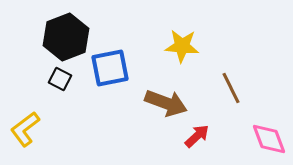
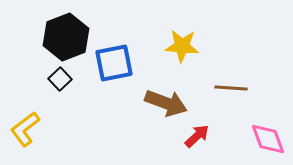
blue square: moved 4 px right, 5 px up
black square: rotated 20 degrees clockwise
brown line: rotated 60 degrees counterclockwise
pink diamond: moved 1 px left
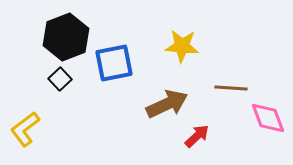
brown arrow: moved 1 px right, 1 px down; rotated 45 degrees counterclockwise
pink diamond: moved 21 px up
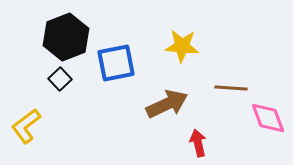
blue square: moved 2 px right
yellow L-shape: moved 1 px right, 3 px up
red arrow: moved 1 px right, 7 px down; rotated 60 degrees counterclockwise
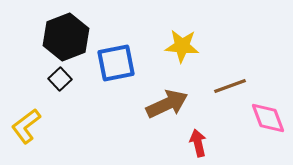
brown line: moved 1 px left, 2 px up; rotated 24 degrees counterclockwise
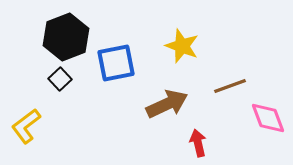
yellow star: rotated 16 degrees clockwise
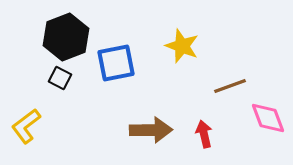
black square: moved 1 px up; rotated 20 degrees counterclockwise
brown arrow: moved 16 px left, 26 px down; rotated 24 degrees clockwise
red arrow: moved 6 px right, 9 px up
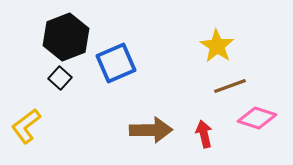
yellow star: moved 35 px right; rotated 12 degrees clockwise
blue square: rotated 12 degrees counterclockwise
black square: rotated 15 degrees clockwise
pink diamond: moved 11 px left; rotated 51 degrees counterclockwise
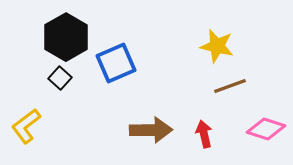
black hexagon: rotated 9 degrees counterclockwise
yellow star: rotated 20 degrees counterclockwise
pink diamond: moved 9 px right, 11 px down
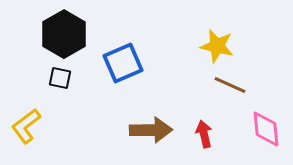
black hexagon: moved 2 px left, 3 px up
blue square: moved 7 px right
black square: rotated 30 degrees counterclockwise
brown line: moved 1 px up; rotated 44 degrees clockwise
pink diamond: rotated 66 degrees clockwise
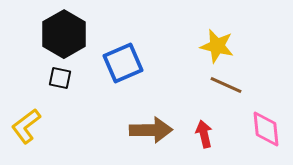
brown line: moved 4 px left
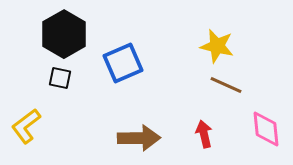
brown arrow: moved 12 px left, 8 px down
